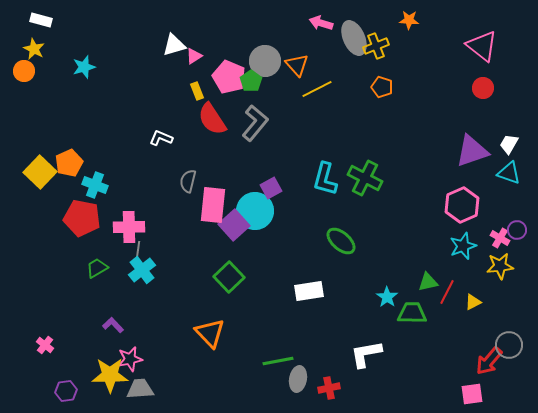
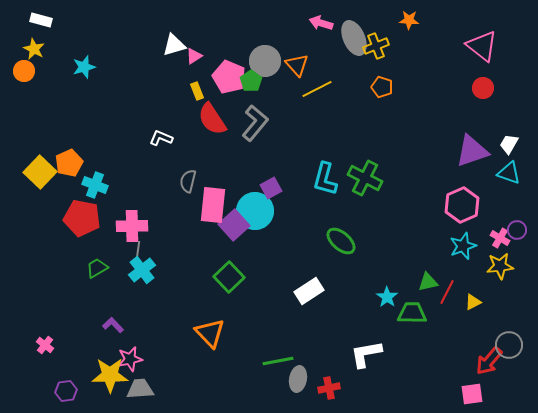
pink cross at (129, 227): moved 3 px right, 1 px up
white rectangle at (309, 291): rotated 24 degrees counterclockwise
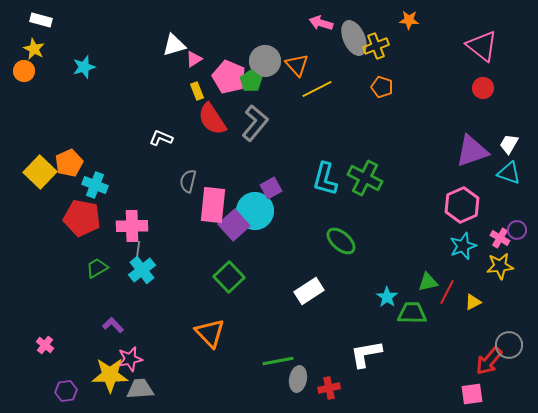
pink triangle at (194, 56): moved 3 px down
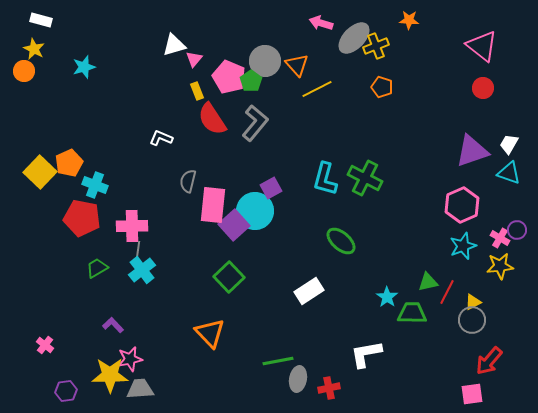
gray ellipse at (354, 38): rotated 68 degrees clockwise
pink triangle at (194, 59): rotated 18 degrees counterclockwise
gray circle at (509, 345): moved 37 px left, 25 px up
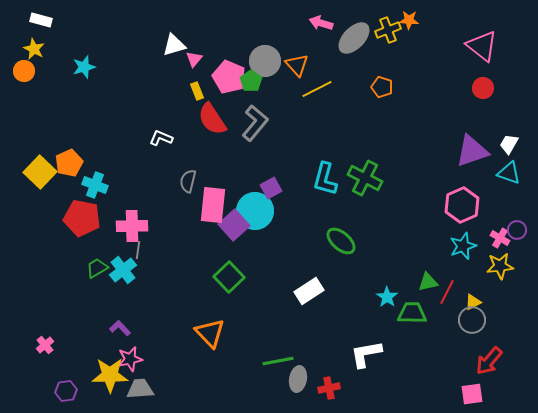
yellow cross at (376, 46): moved 12 px right, 16 px up
cyan cross at (142, 270): moved 19 px left
purple L-shape at (113, 325): moved 7 px right, 3 px down
pink cross at (45, 345): rotated 12 degrees clockwise
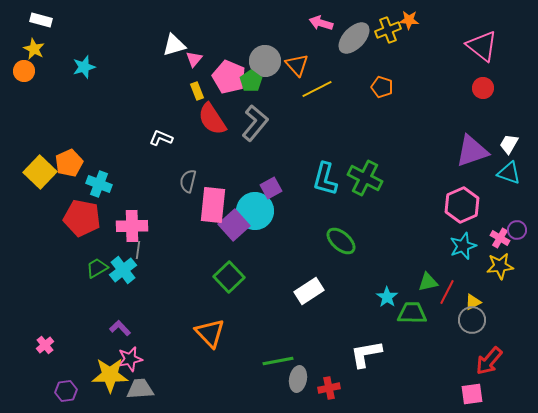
cyan cross at (95, 185): moved 4 px right, 1 px up
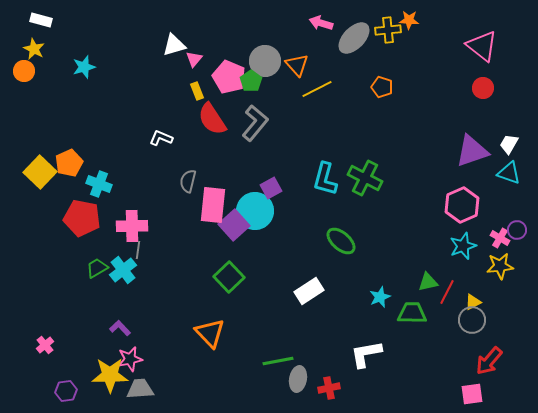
yellow cross at (388, 30): rotated 15 degrees clockwise
cyan star at (387, 297): moved 7 px left; rotated 15 degrees clockwise
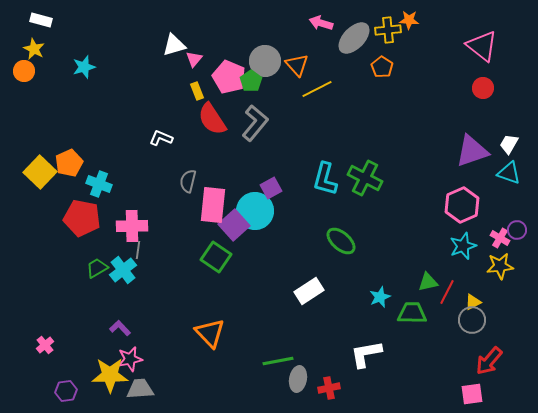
orange pentagon at (382, 87): moved 20 px up; rotated 15 degrees clockwise
green square at (229, 277): moved 13 px left, 20 px up; rotated 12 degrees counterclockwise
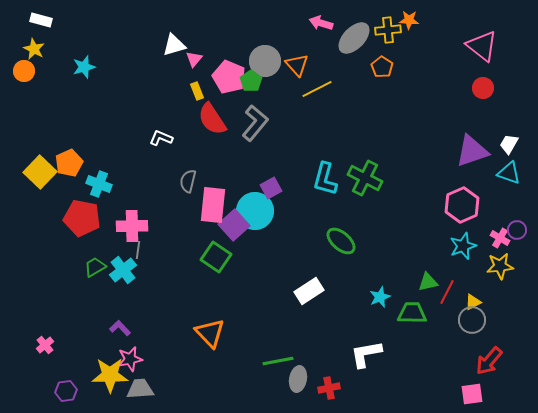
green trapezoid at (97, 268): moved 2 px left, 1 px up
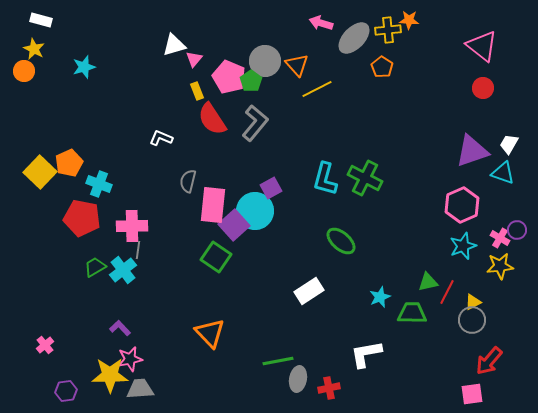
cyan triangle at (509, 173): moved 6 px left
